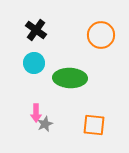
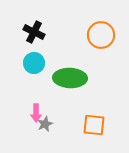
black cross: moved 2 px left, 2 px down; rotated 10 degrees counterclockwise
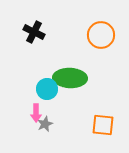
cyan circle: moved 13 px right, 26 px down
orange square: moved 9 px right
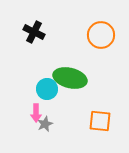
green ellipse: rotated 12 degrees clockwise
orange square: moved 3 px left, 4 px up
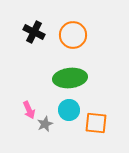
orange circle: moved 28 px left
green ellipse: rotated 20 degrees counterclockwise
cyan circle: moved 22 px right, 21 px down
pink arrow: moved 7 px left, 3 px up; rotated 24 degrees counterclockwise
orange square: moved 4 px left, 2 px down
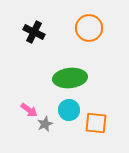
orange circle: moved 16 px right, 7 px up
pink arrow: rotated 30 degrees counterclockwise
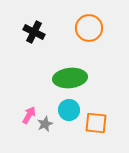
pink arrow: moved 5 px down; rotated 96 degrees counterclockwise
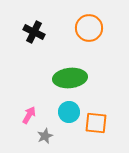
cyan circle: moved 2 px down
gray star: moved 12 px down
